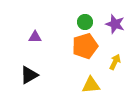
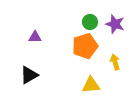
green circle: moved 5 px right
yellow arrow: rotated 42 degrees counterclockwise
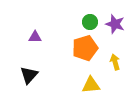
orange pentagon: moved 2 px down
black triangle: rotated 18 degrees counterclockwise
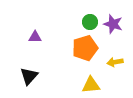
purple star: moved 2 px left
yellow arrow: rotated 84 degrees counterclockwise
black triangle: moved 1 px down
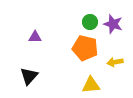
orange pentagon: rotated 30 degrees clockwise
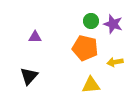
green circle: moved 1 px right, 1 px up
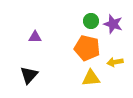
orange pentagon: moved 2 px right
black triangle: moved 1 px up
yellow triangle: moved 7 px up
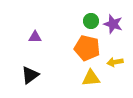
black triangle: moved 1 px right; rotated 12 degrees clockwise
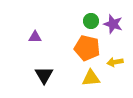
black triangle: moved 14 px right; rotated 24 degrees counterclockwise
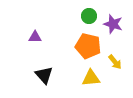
green circle: moved 2 px left, 5 px up
orange pentagon: moved 1 px right, 2 px up
yellow arrow: rotated 119 degrees counterclockwise
black triangle: rotated 12 degrees counterclockwise
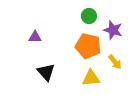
purple star: moved 6 px down
black triangle: moved 2 px right, 3 px up
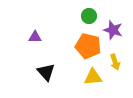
yellow arrow: rotated 21 degrees clockwise
yellow triangle: moved 2 px right, 1 px up
